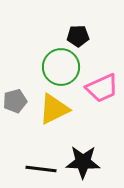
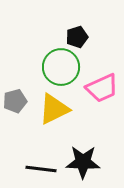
black pentagon: moved 1 px left, 1 px down; rotated 15 degrees counterclockwise
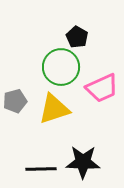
black pentagon: rotated 25 degrees counterclockwise
yellow triangle: rotated 8 degrees clockwise
black line: rotated 8 degrees counterclockwise
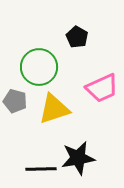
green circle: moved 22 px left
gray pentagon: rotated 30 degrees clockwise
black star: moved 5 px left, 4 px up; rotated 12 degrees counterclockwise
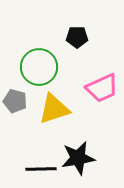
black pentagon: rotated 30 degrees counterclockwise
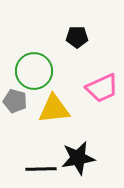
green circle: moved 5 px left, 4 px down
yellow triangle: rotated 12 degrees clockwise
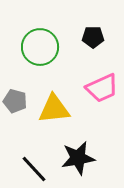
black pentagon: moved 16 px right
green circle: moved 6 px right, 24 px up
black line: moved 7 px left; rotated 48 degrees clockwise
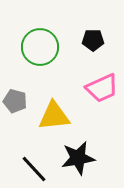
black pentagon: moved 3 px down
yellow triangle: moved 7 px down
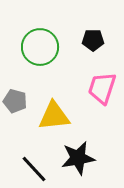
pink trapezoid: rotated 132 degrees clockwise
